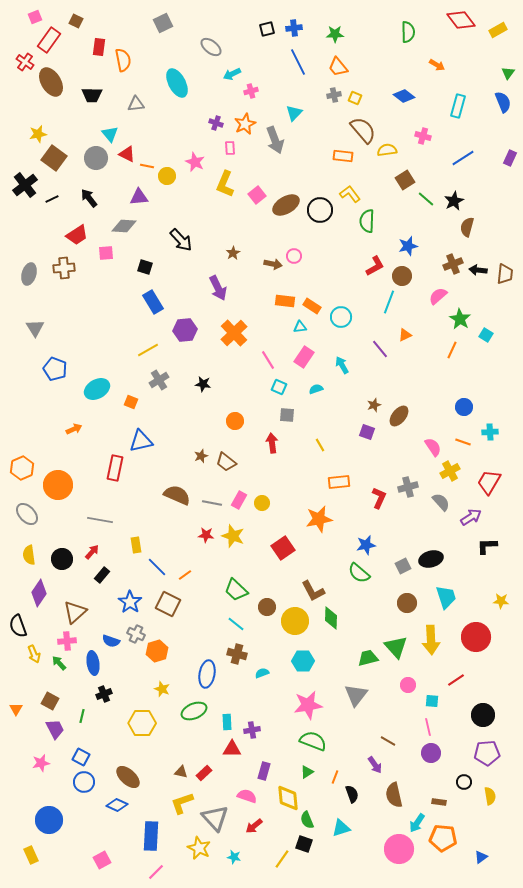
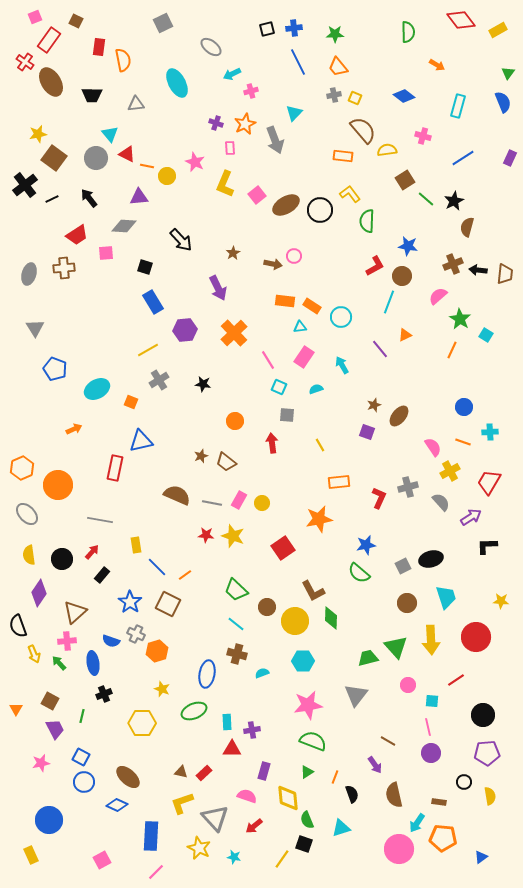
blue star at (408, 246): rotated 24 degrees clockwise
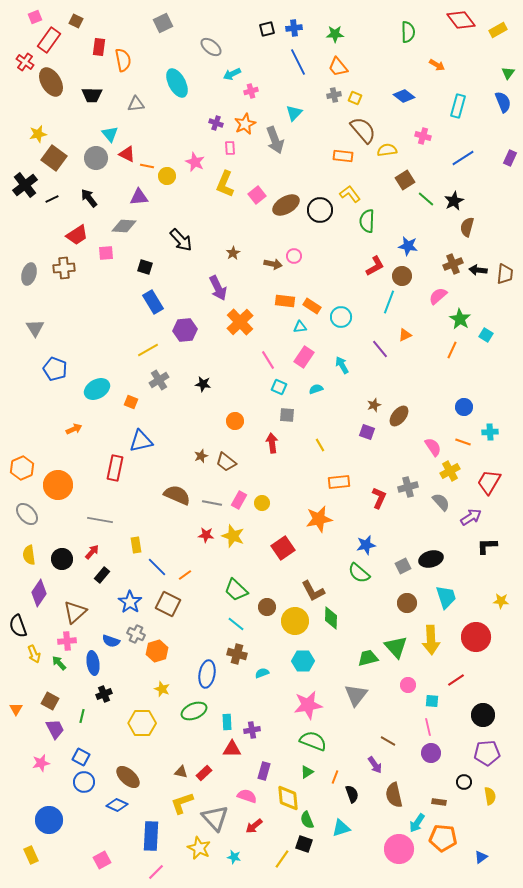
orange cross at (234, 333): moved 6 px right, 11 px up
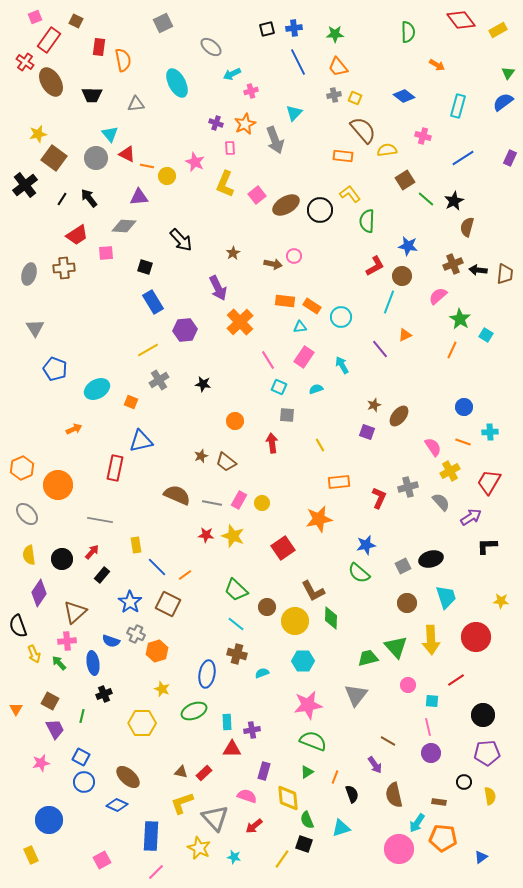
blue semicircle at (503, 102): rotated 105 degrees counterclockwise
black line at (52, 199): moved 10 px right; rotated 32 degrees counterclockwise
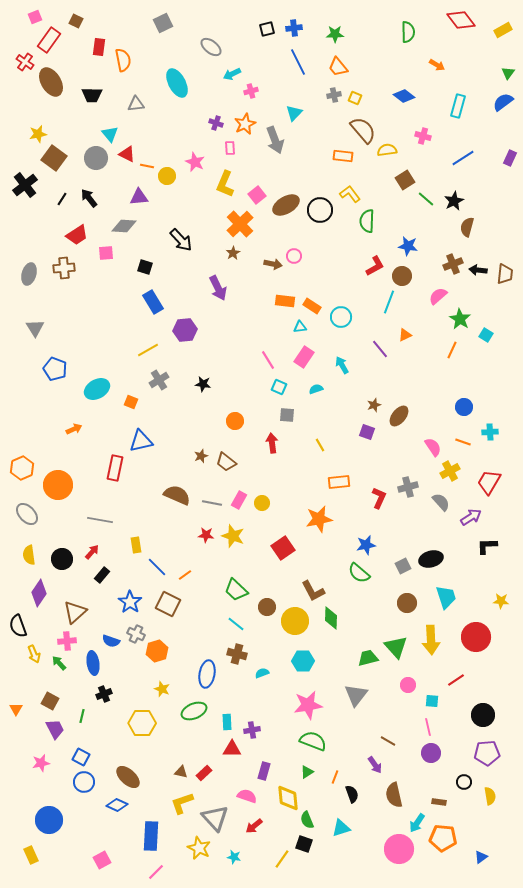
yellow rectangle at (498, 30): moved 5 px right
orange cross at (240, 322): moved 98 px up
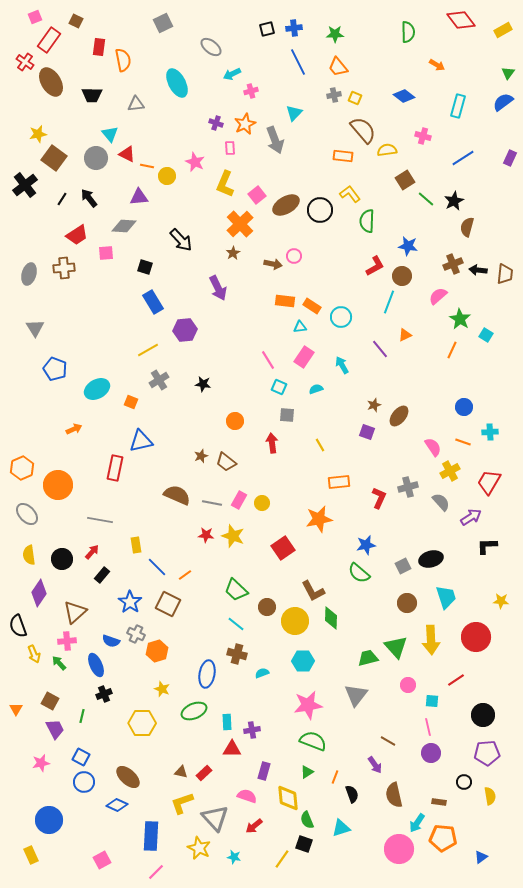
blue ellipse at (93, 663): moved 3 px right, 2 px down; rotated 15 degrees counterclockwise
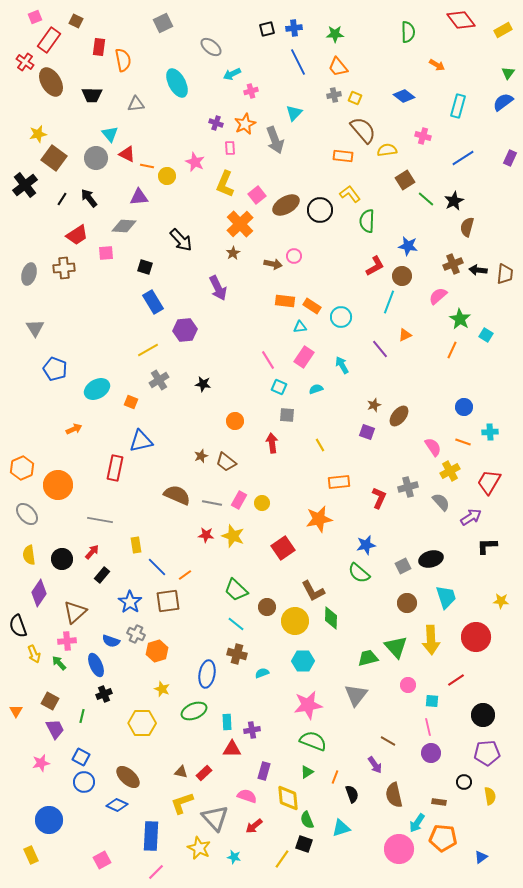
brown square at (168, 604): moved 3 px up; rotated 35 degrees counterclockwise
orange triangle at (16, 709): moved 2 px down
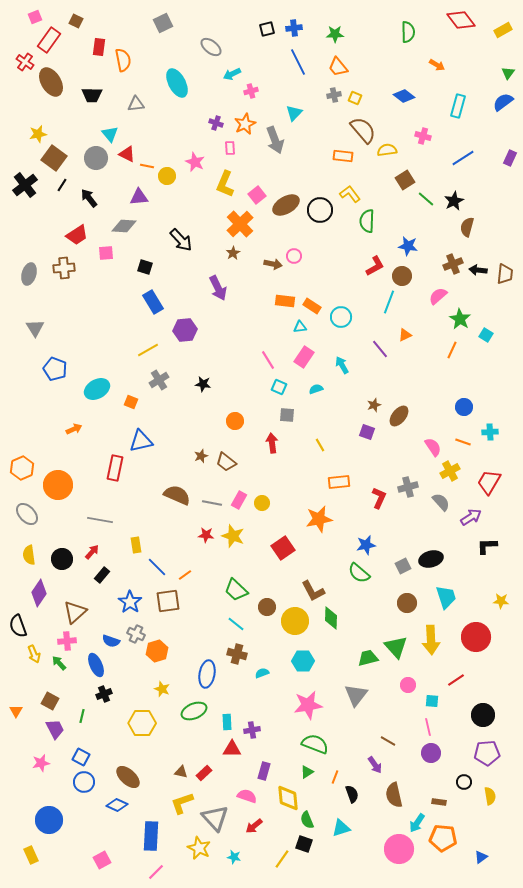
black line at (62, 199): moved 14 px up
green semicircle at (313, 741): moved 2 px right, 3 px down
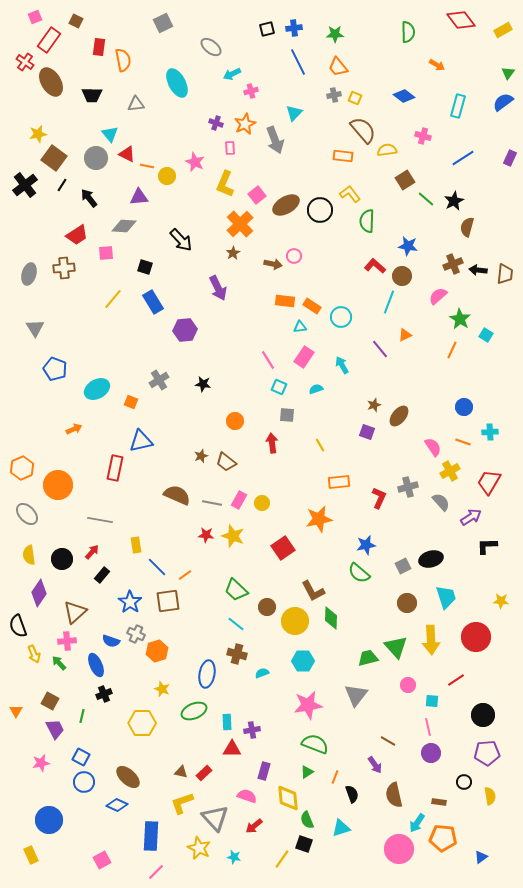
red L-shape at (375, 266): rotated 110 degrees counterclockwise
yellow line at (148, 350): moved 35 px left, 51 px up; rotated 20 degrees counterclockwise
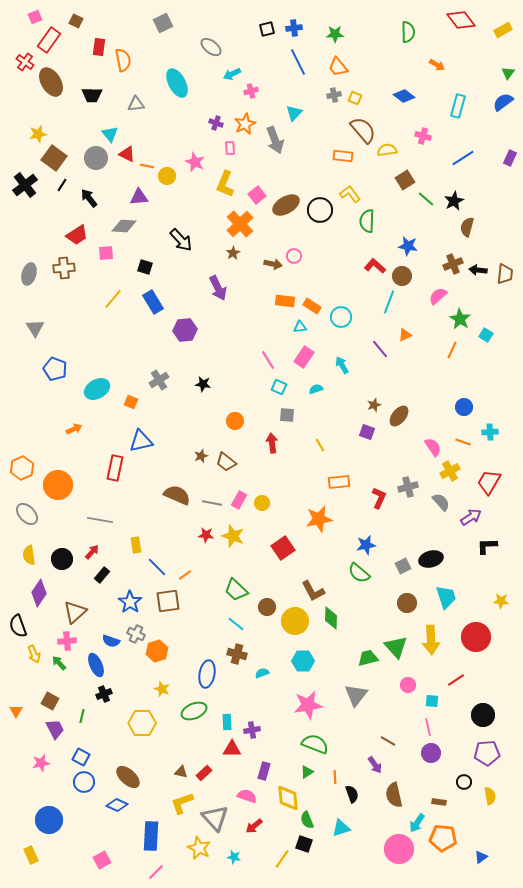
orange line at (335, 777): rotated 24 degrees counterclockwise
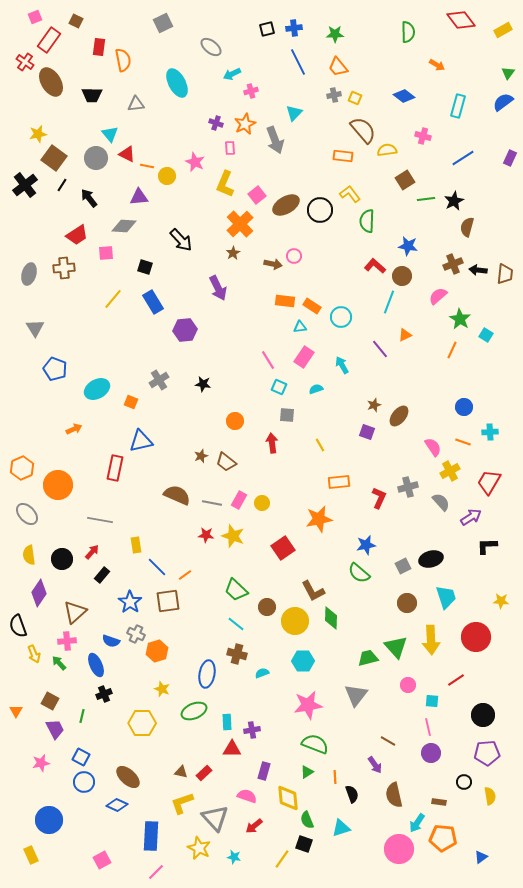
green line at (426, 199): rotated 48 degrees counterclockwise
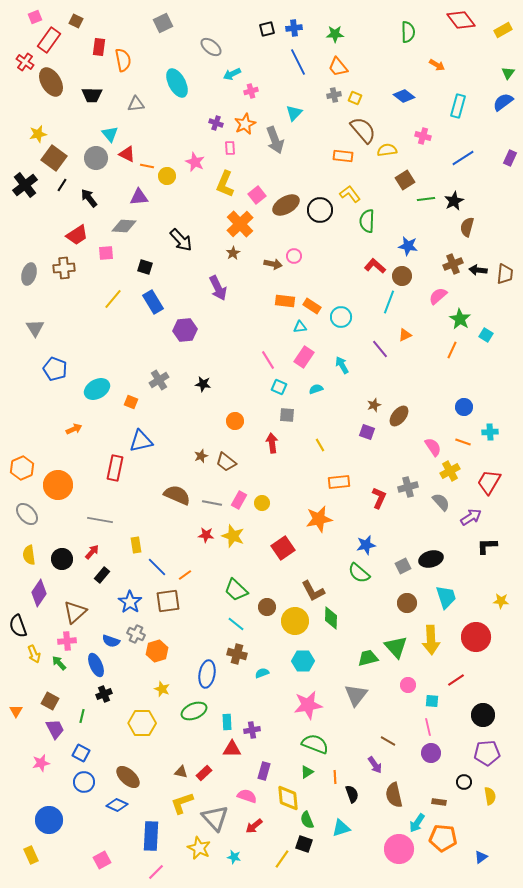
blue square at (81, 757): moved 4 px up
